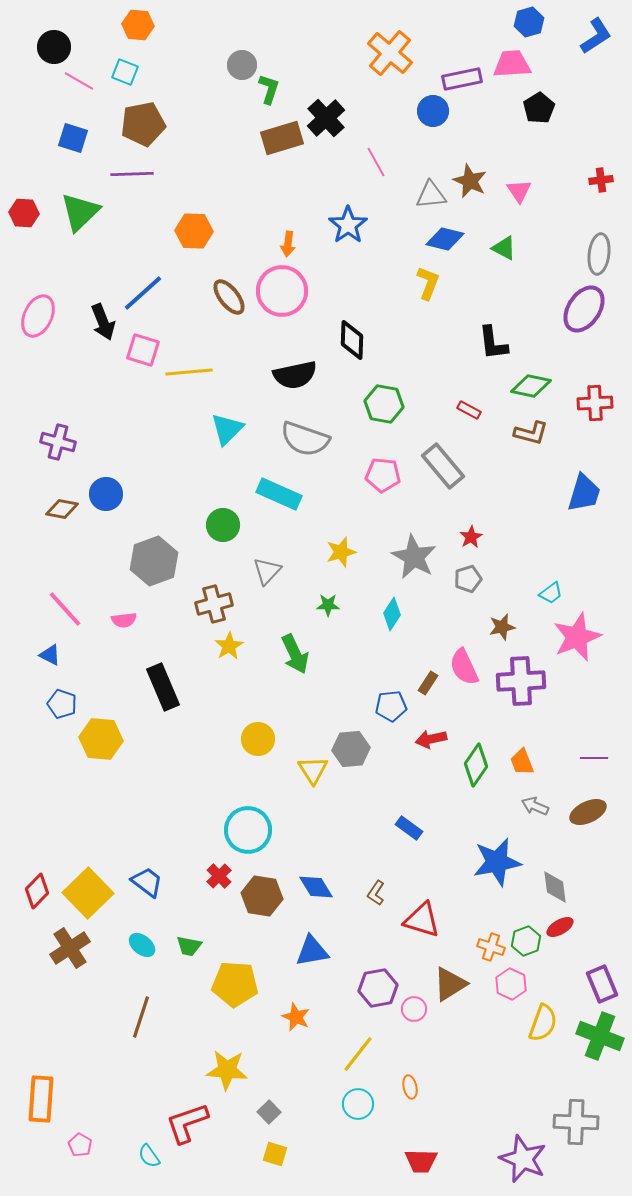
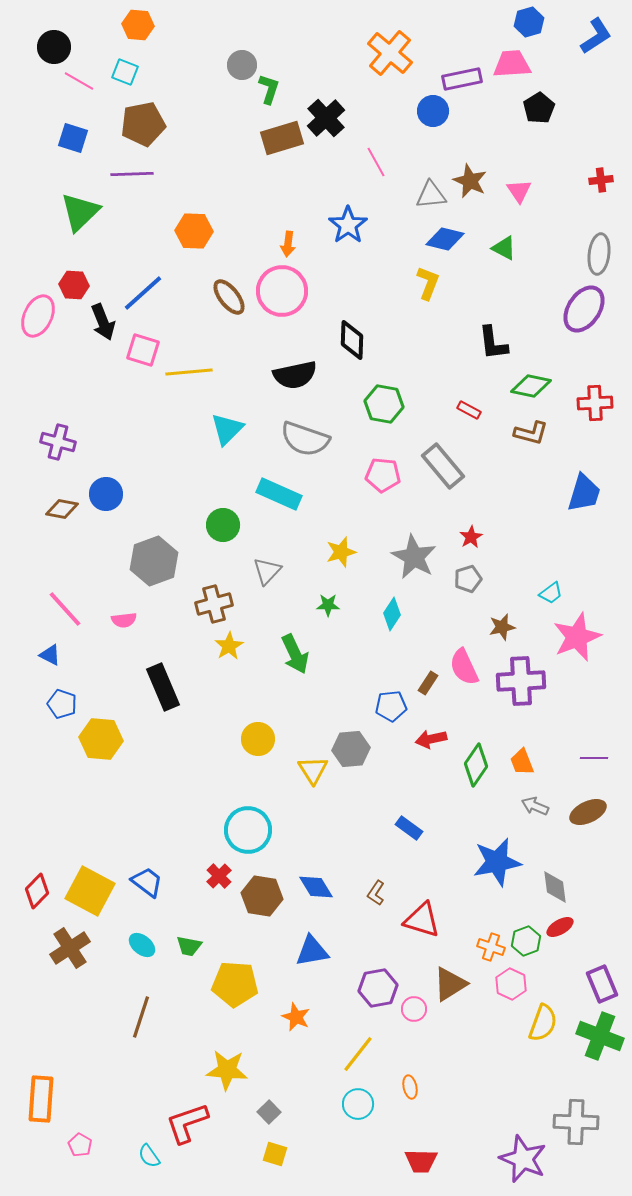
red hexagon at (24, 213): moved 50 px right, 72 px down
yellow square at (88, 893): moved 2 px right, 2 px up; rotated 18 degrees counterclockwise
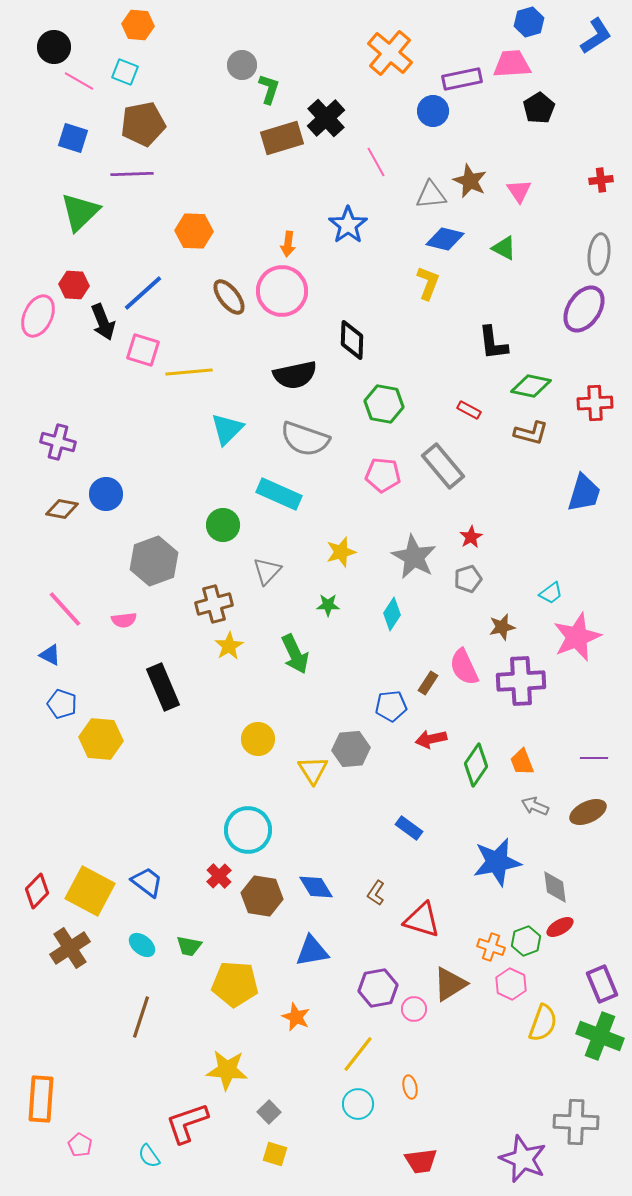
red trapezoid at (421, 1161): rotated 8 degrees counterclockwise
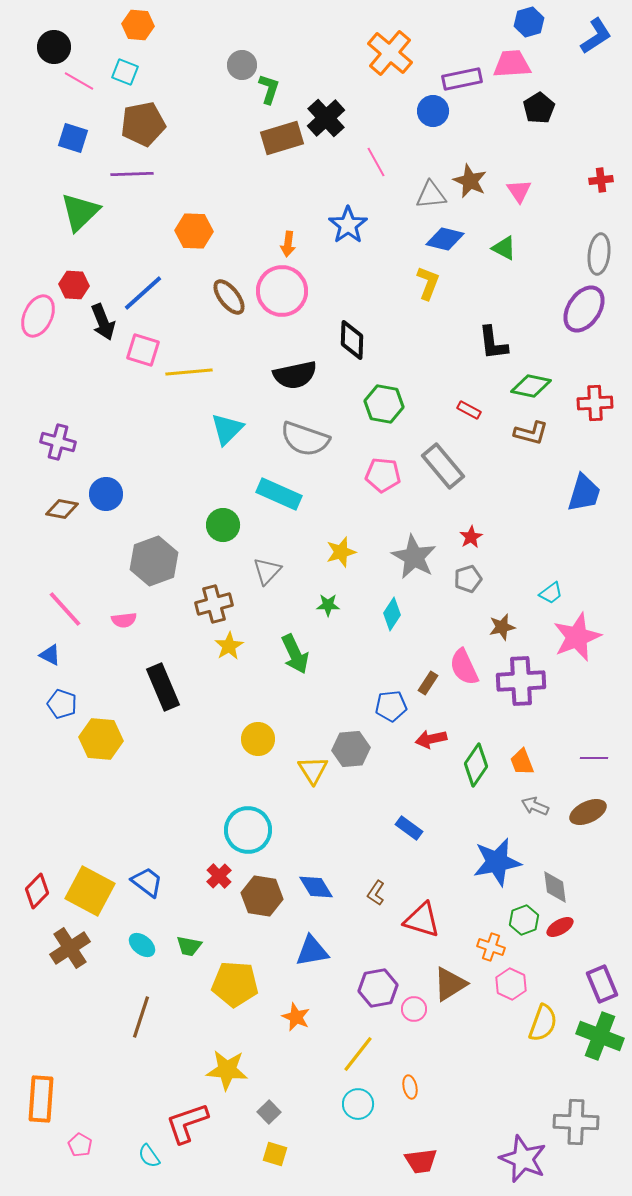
green hexagon at (526, 941): moved 2 px left, 21 px up
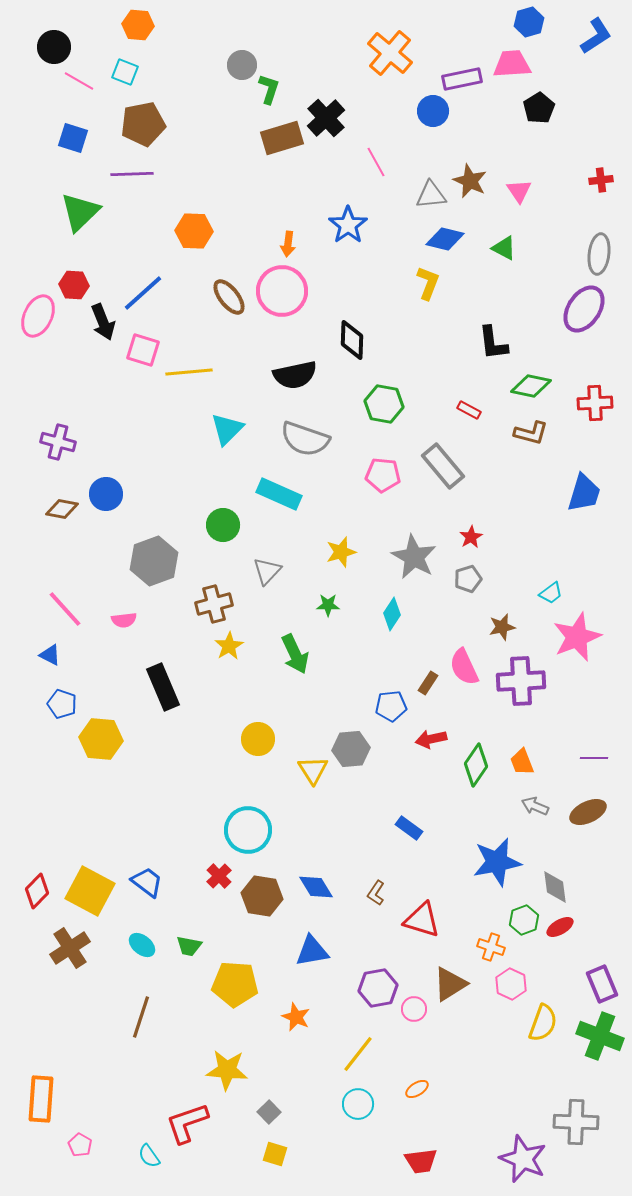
orange ellipse at (410, 1087): moved 7 px right, 2 px down; rotated 70 degrees clockwise
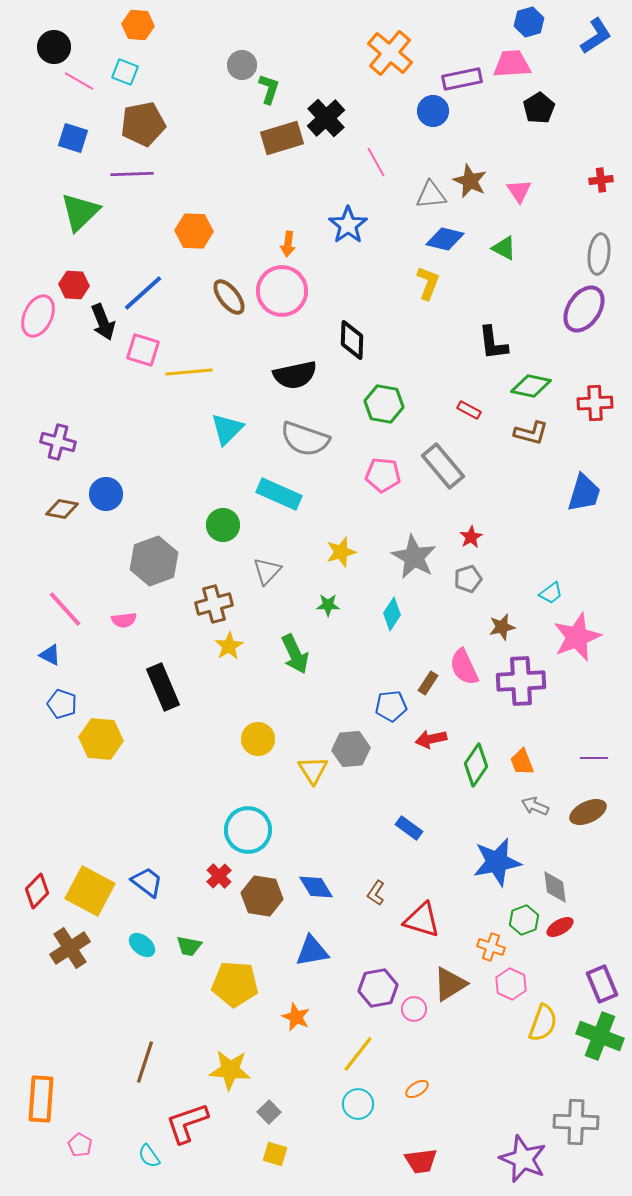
brown line at (141, 1017): moved 4 px right, 45 px down
yellow star at (227, 1070): moved 3 px right
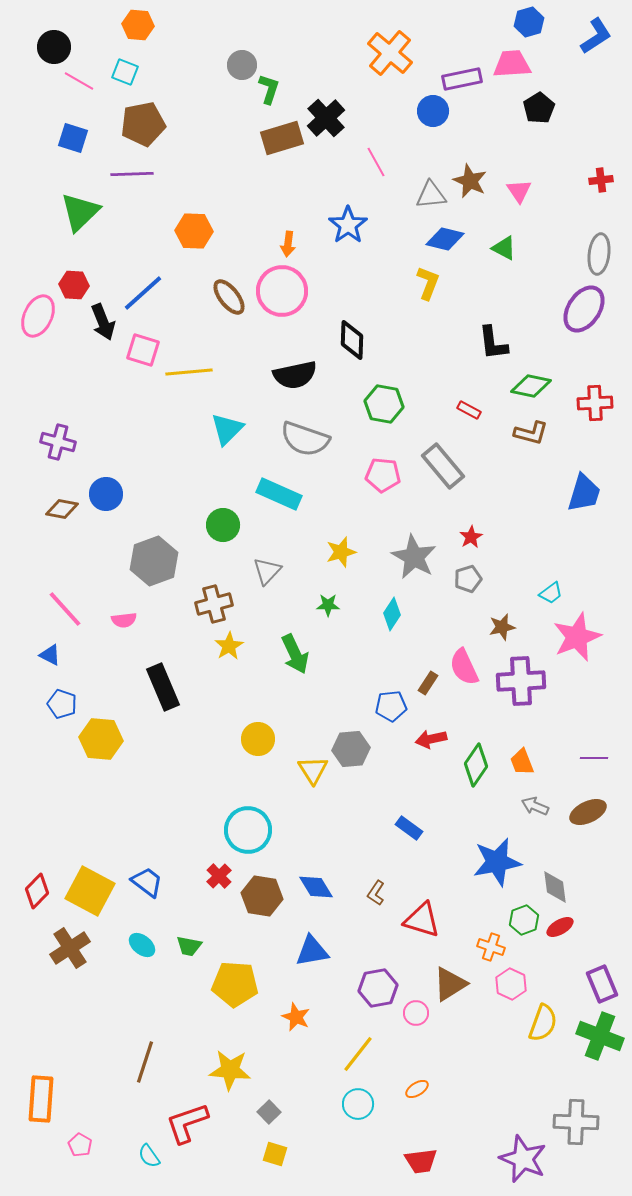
pink circle at (414, 1009): moved 2 px right, 4 px down
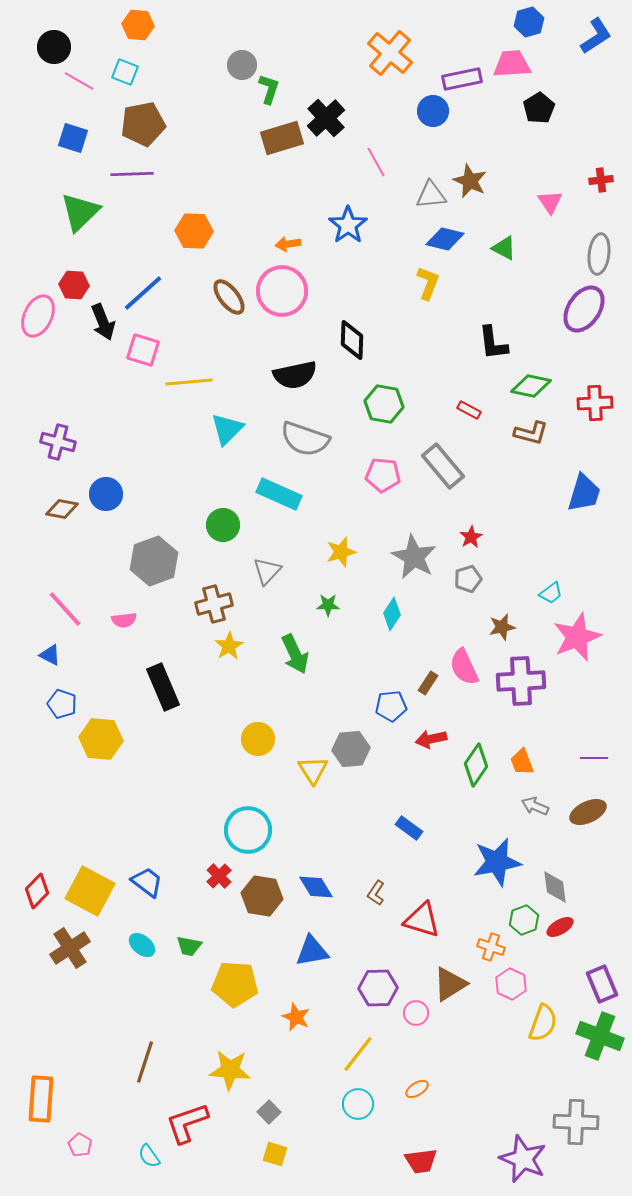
pink triangle at (519, 191): moved 31 px right, 11 px down
orange arrow at (288, 244): rotated 75 degrees clockwise
yellow line at (189, 372): moved 10 px down
purple hexagon at (378, 988): rotated 9 degrees clockwise
